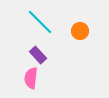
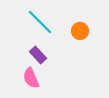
pink semicircle: rotated 30 degrees counterclockwise
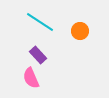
cyan line: rotated 12 degrees counterclockwise
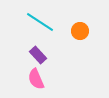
pink semicircle: moved 5 px right, 1 px down
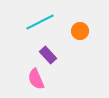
cyan line: rotated 60 degrees counterclockwise
purple rectangle: moved 10 px right
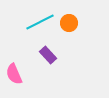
orange circle: moved 11 px left, 8 px up
pink semicircle: moved 22 px left, 5 px up
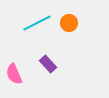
cyan line: moved 3 px left, 1 px down
purple rectangle: moved 9 px down
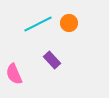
cyan line: moved 1 px right, 1 px down
purple rectangle: moved 4 px right, 4 px up
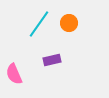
cyan line: moved 1 px right; rotated 28 degrees counterclockwise
purple rectangle: rotated 60 degrees counterclockwise
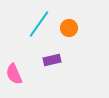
orange circle: moved 5 px down
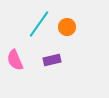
orange circle: moved 2 px left, 1 px up
pink semicircle: moved 1 px right, 14 px up
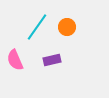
cyan line: moved 2 px left, 3 px down
